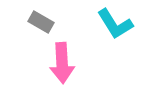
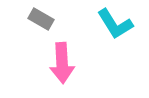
gray rectangle: moved 3 px up
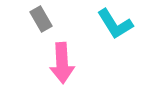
gray rectangle: rotated 30 degrees clockwise
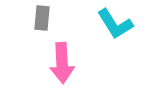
gray rectangle: moved 1 px right, 1 px up; rotated 35 degrees clockwise
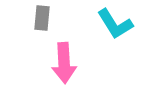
pink arrow: moved 2 px right
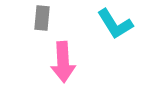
pink arrow: moved 1 px left, 1 px up
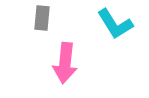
pink arrow: moved 2 px right, 1 px down; rotated 9 degrees clockwise
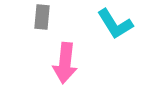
gray rectangle: moved 1 px up
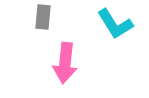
gray rectangle: moved 1 px right
